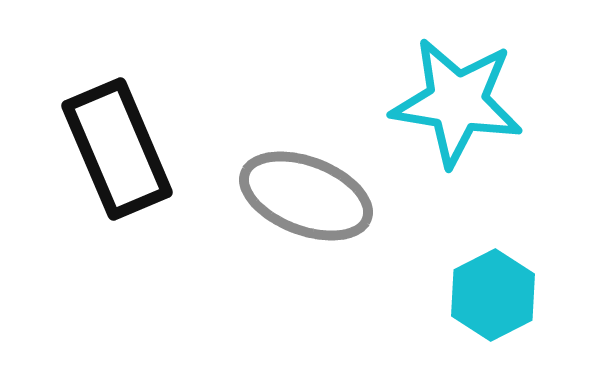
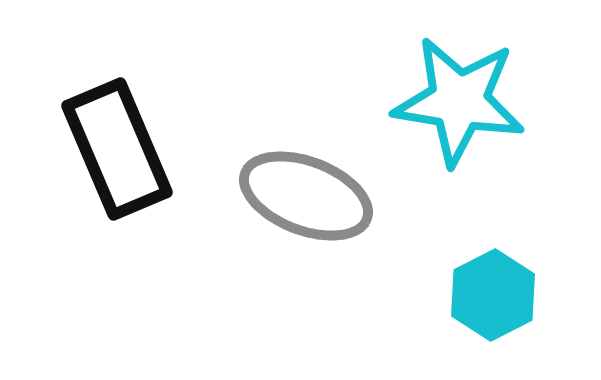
cyan star: moved 2 px right, 1 px up
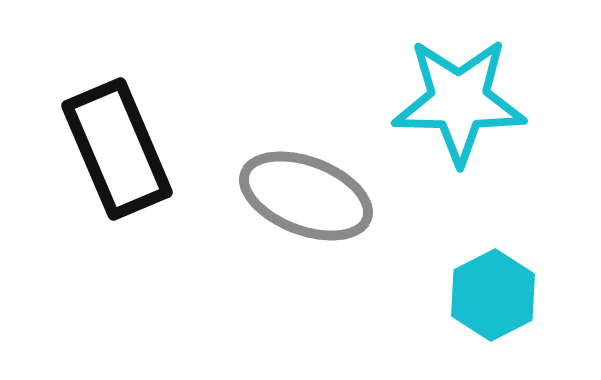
cyan star: rotated 8 degrees counterclockwise
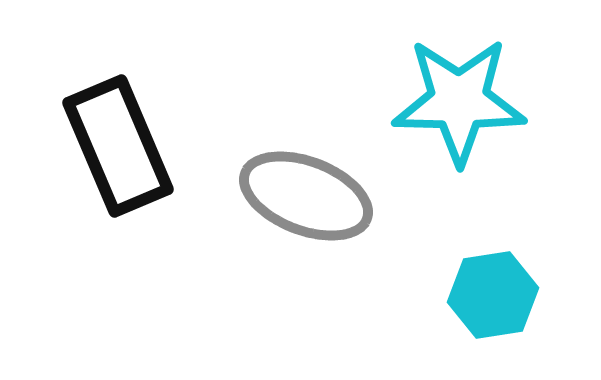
black rectangle: moved 1 px right, 3 px up
cyan hexagon: rotated 18 degrees clockwise
